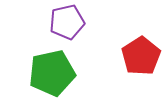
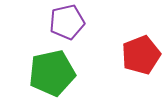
red pentagon: moved 1 px up; rotated 12 degrees clockwise
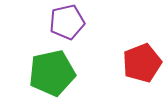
red pentagon: moved 1 px right, 8 px down
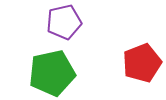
purple pentagon: moved 3 px left
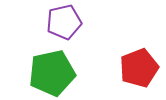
red pentagon: moved 3 px left, 5 px down
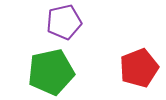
green pentagon: moved 1 px left, 1 px up
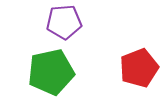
purple pentagon: rotated 8 degrees clockwise
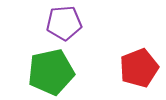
purple pentagon: moved 1 px down
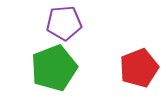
green pentagon: moved 3 px right, 4 px up; rotated 9 degrees counterclockwise
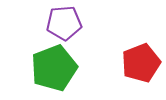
red pentagon: moved 2 px right, 5 px up
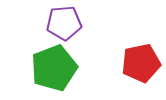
red pentagon: rotated 9 degrees clockwise
